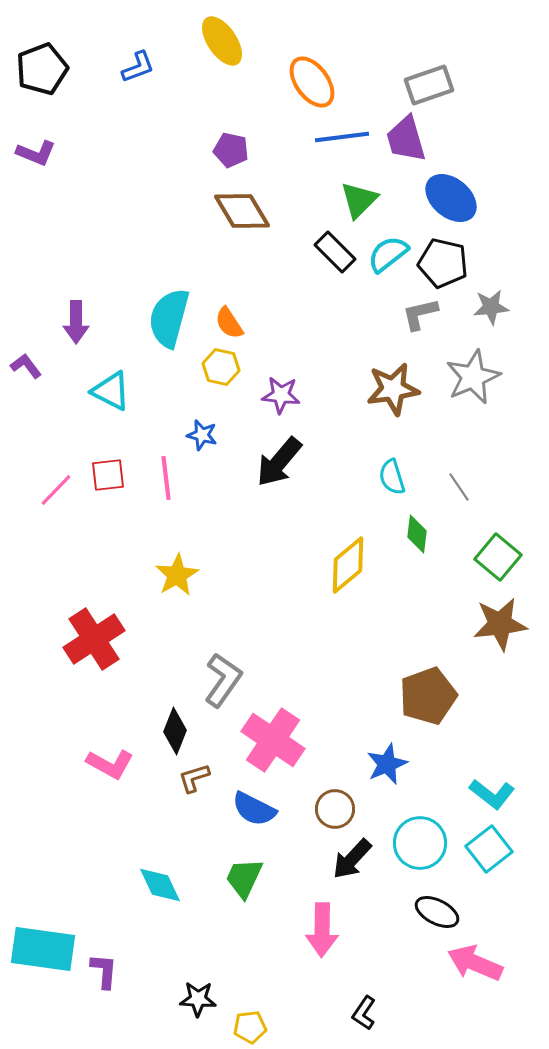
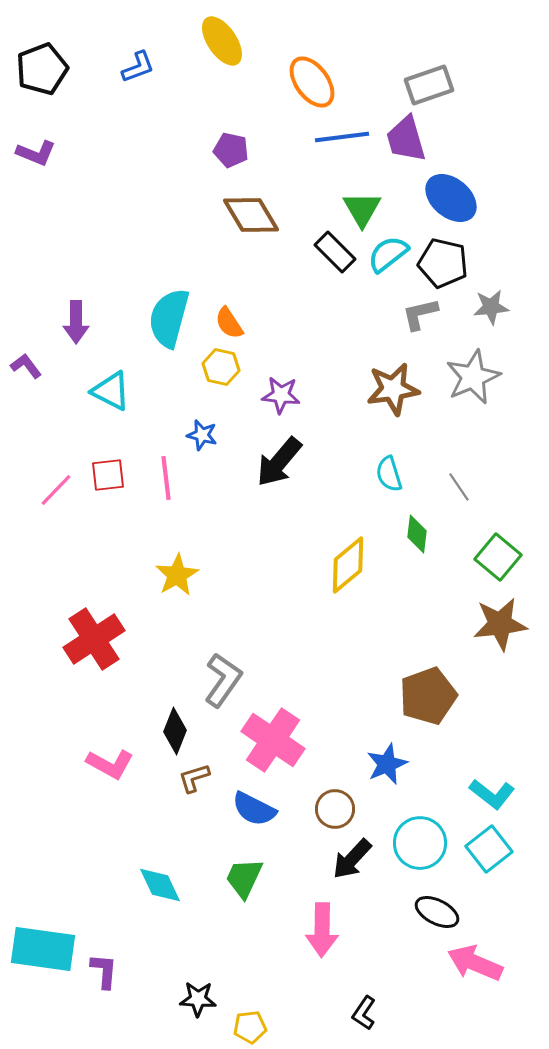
green triangle at (359, 200): moved 3 px right, 9 px down; rotated 15 degrees counterclockwise
brown diamond at (242, 211): moved 9 px right, 4 px down
cyan semicircle at (392, 477): moved 3 px left, 3 px up
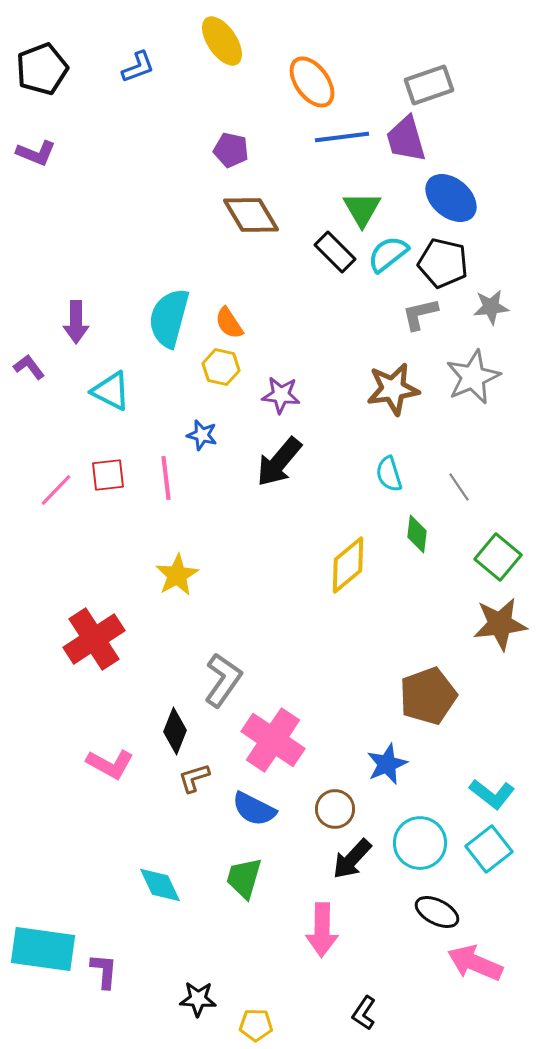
purple L-shape at (26, 366): moved 3 px right, 1 px down
green trapezoid at (244, 878): rotated 9 degrees counterclockwise
yellow pentagon at (250, 1027): moved 6 px right, 2 px up; rotated 8 degrees clockwise
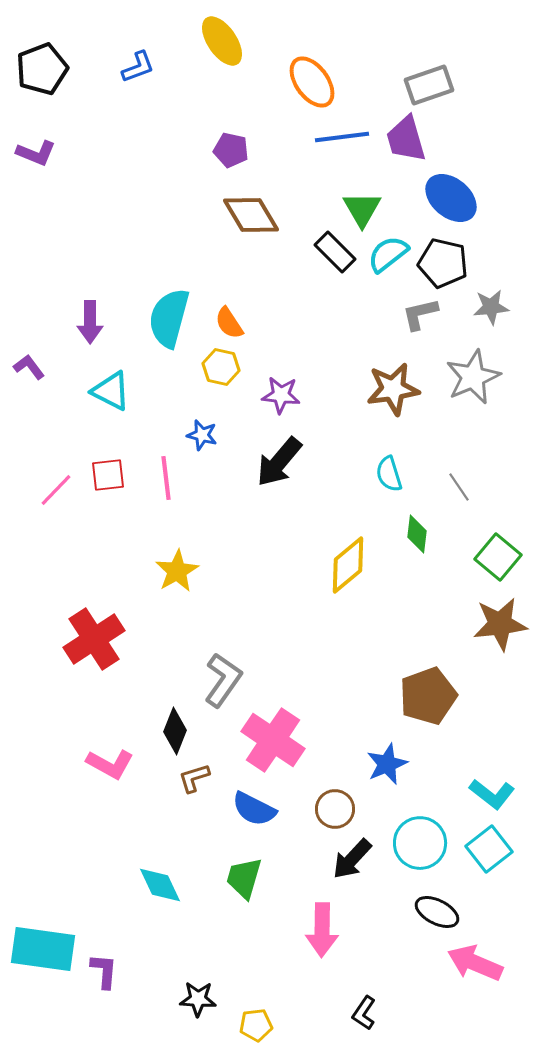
purple arrow at (76, 322): moved 14 px right
yellow star at (177, 575): moved 4 px up
yellow pentagon at (256, 1025): rotated 8 degrees counterclockwise
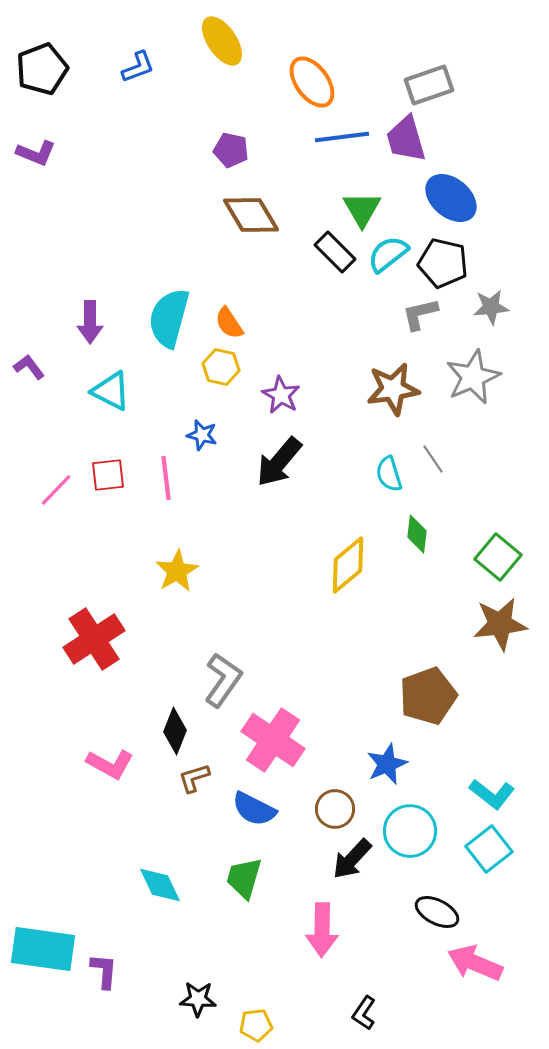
purple star at (281, 395): rotated 24 degrees clockwise
gray line at (459, 487): moved 26 px left, 28 px up
cyan circle at (420, 843): moved 10 px left, 12 px up
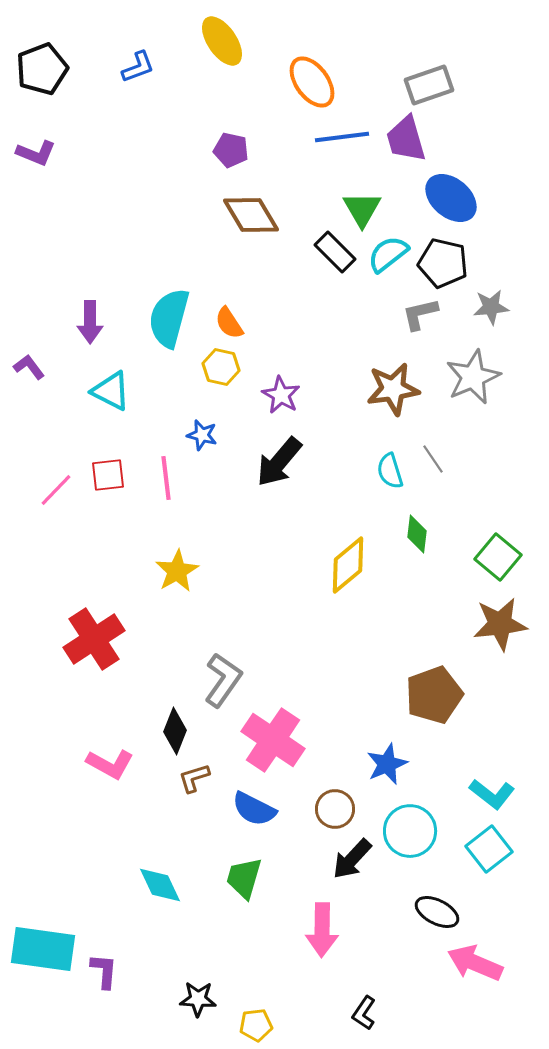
cyan semicircle at (389, 474): moved 1 px right, 3 px up
brown pentagon at (428, 696): moved 6 px right, 1 px up
